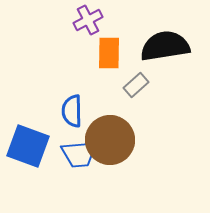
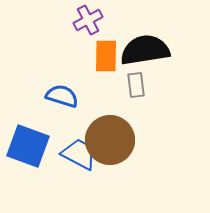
black semicircle: moved 20 px left, 4 px down
orange rectangle: moved 3 px left, 3 px down
gray rectangle: rotated 55 degrees counterclockwise
blue semicircle: moved 10 px left, 15 px up; rotated 108 degrees clockwise
blue trapezoid: rotated 147 degrees counterclockwise
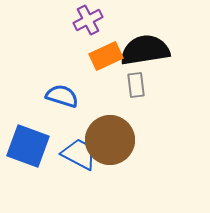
orange rectangle: rotated 64 degrees clockwise
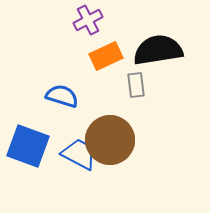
black semicircle: moved 13 px right
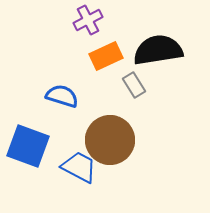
gray rectangle: moved 2 px left; rotated 25 degrees counterclockwise
blue trapezoid: moved 13 px down
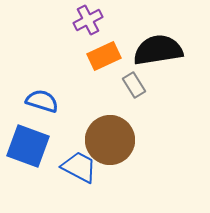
orange rectangle: moved 2 px left
blue semicircle: moved 20 px left, 5 px down
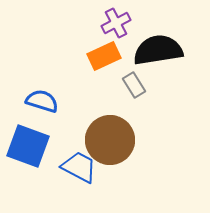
purple cross: moved 28 px right, 3 px down
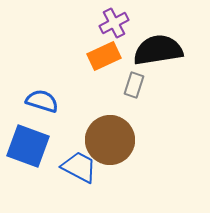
purple cross: moved 2 px left
gray rectangle: rotated 50 degrees clockwise
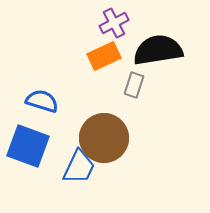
brown circle: moved 6 px left, 2 px up
blue trapezoid: rotated 87 degrees clockwise
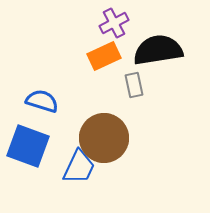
gray rectangle: rotated 30 degrees counterclockwise
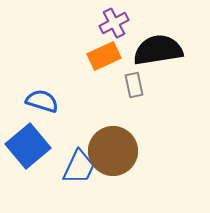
brown circle: moved 9 px right, 13 px down
blue square: rotated 30 degrees clockwise
